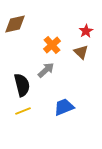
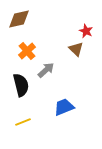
brown diamond: moved 4 px right, 5 px up
red star: rotated 16 degrees counterclockwise
orange cross: moved 25 px left, 6 px down
brown triangle: moved 5 px left, 3 px up
black semicircle: moved 1 px left
yellow line: moved 11 px down
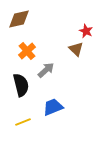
blue trapezoid: moved 11 px left
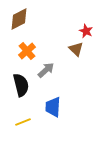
brown diamond: rotated 15 degrees counterclockwise
blue trapezoid: rotated 65 degrees counterclockwise
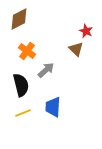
orange cross: rotated 12 degrees counterclockwise
yellow line: moved 9 px up
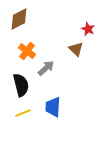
red star: moved 2 px right, 2 px up
gray arrow: moved 2 px up
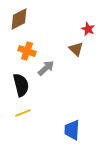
orange cross: rotated 18 degrees counterclockwise
blue trapezoid: moved 19 px right, 23 px down
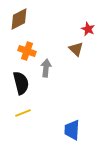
gray arrow: rotated 42 degrees counterclockwise
black semicircle: moved 2 px up
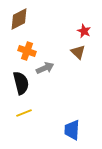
red star: moved 4 px left, 2 px down
brown triangle: moved 2 px right, 3 px down
gray arrow: moved 1 px left; rotated 60 degrees clockwise
yellow line: moved 1 px right
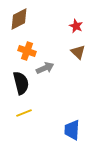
red star: moved 8 px left, 5 px up
